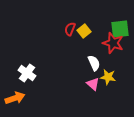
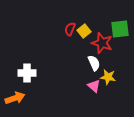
red star: moved 11 px left
white cross: rotated 36 degrees counterclockwise
pink triangle: moved 1 px right, 2 px down
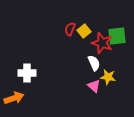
green square: moved 3 px left, 7 px down
orange arrow: moved 1 px left
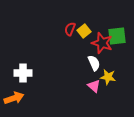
white cross: moved 4 px left
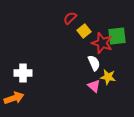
red semicircle: moved 11 px up; rotated 24 degrees clockwise
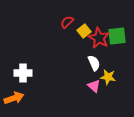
red semicircle: moved 3 px left, 4 px down
red star: moved 3 px left, 5 px up; rotated 10 degrees clockwise
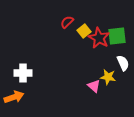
white semicircle: moved 29 px right
orange arrow: moved 1 px up
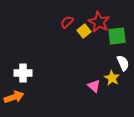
red star: moved 16 px up
yellow star: moved 4 px right, 1 px down; rotated 21 degrees clockwise
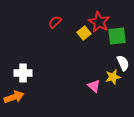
red semicircle: moved 12 px left
yellow square: moved 2 px down
yellow star: moved 1 px right, 1 px up; rotated 28 degrees clockwise
